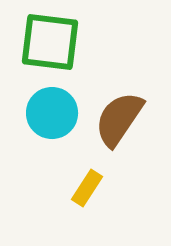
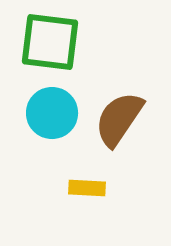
yellow rectangle: rotated 60 degrees clockwise
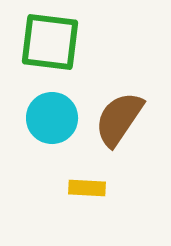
cyan circle: moved 5 px down
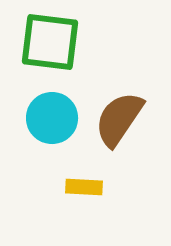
yellow rectangle: moved 3 px left, 1 px up
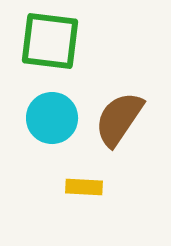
green square: moved 1 px up
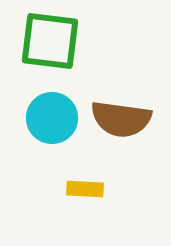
brown semicircle: moved 2 px right; rotated 116 degrees counterclockwise
yellow rectangle: moved 1 px right, 2 px down
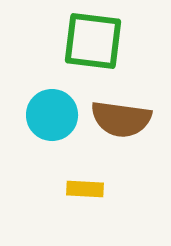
green square: moved 43 px right
cyan circle: moved 3 px up
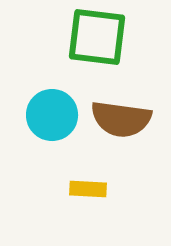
green square: moved 4 px right, 4 px up
yellow rectangle: moved 3 px right
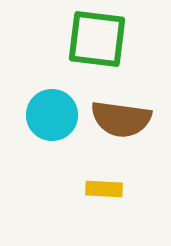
green square: moved 2 px down
yellow rectangle: moved 16 px right
